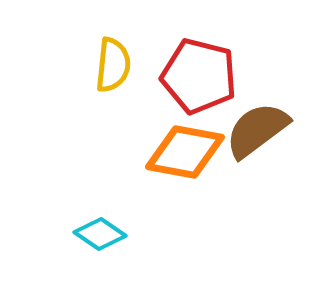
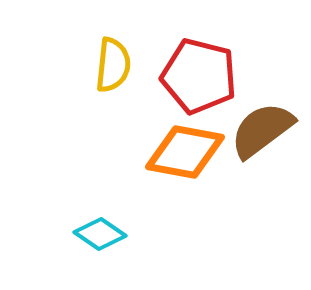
brown semicircle: moved 5 px right
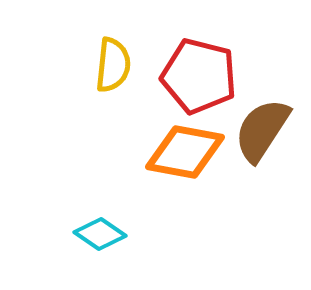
brown semicircle: rotated 20 degrees counterclockwise
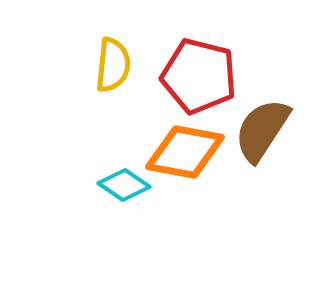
cyan diamond: moved 24 px right, 49 px up
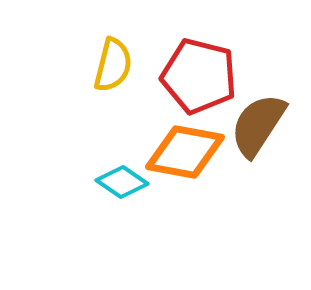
yellow semicircle: rotated 8 degrees clockwise
brown semicircle: moved 4 px left, 5 px up
cyan diamond: moved 2 px left, 3 px up
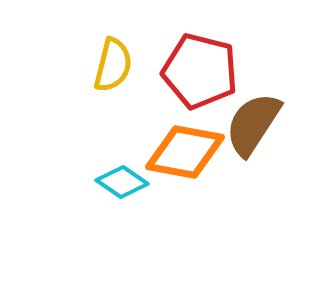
red pentagon: moved 1 px right, 5 px up
brown semicircle: moved 5 px left, 1 px up
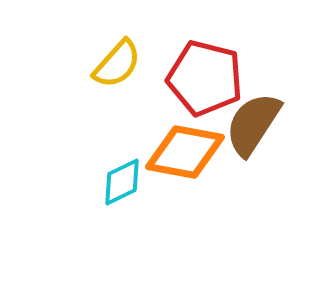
yellow semicircle: moved 4 px right, 1 px up; rotated 28 degrees clockwise
red pentagon: moved 5 px right, 7 px down
cyan diamond: rotated 60 degrees counterclockwise
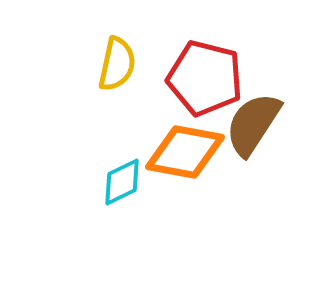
yellow semicircle: rotated 30 degrees counterclockwise
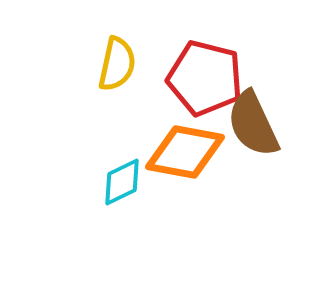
brown semicircle: rotated 58 degrees counterclockwise
